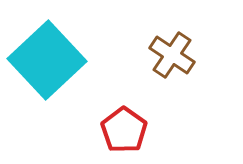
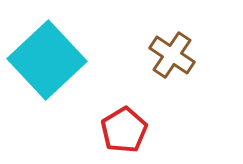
red pentagon: rotated 6 degrees clockwise
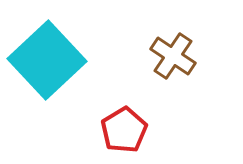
brown cross: moved 1 px right, 1 px down
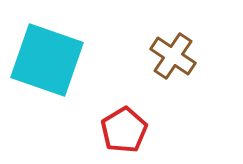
cyan square: rotated 28 degrees counterclockwise
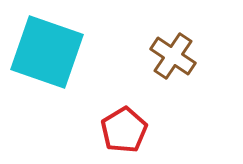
cyan square: moved 8 px up
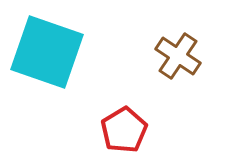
brown cross: moved 5 px right
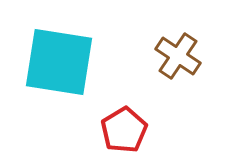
cyan square: moved 12 px right, 10 px down; rotated 10 degrees counterclockwise
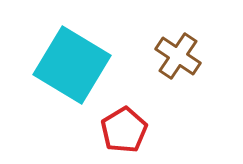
cyan square: moved 13 px right, 3 px down; rotated 22 degrees clockwise
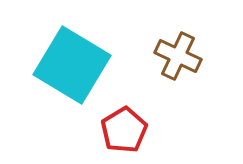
brown cross: rotated 9 degrees counterclockwise
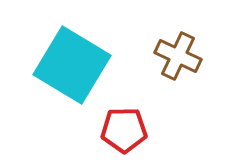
red pentagon: rotated 30 degrees clockwise
